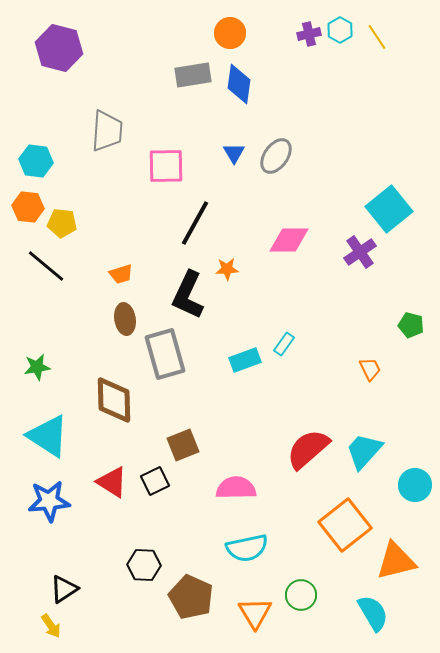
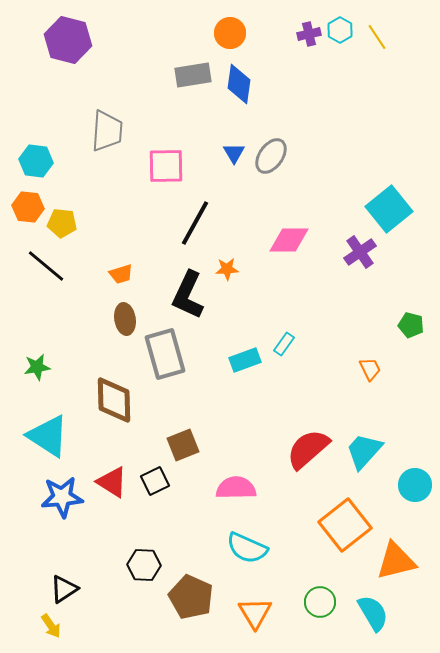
purple hexagon at (59, 48): moved 9 px right, 8 px up
gray ellipse at (276, 156): moved 5 px left
blue star at (49, 501): moved 13 px right, 4 px up
cyan semicircle at (247, 548): rotated 36 degrees clockwise
green circle at (301, 595): moved 19 px right, 7 px down
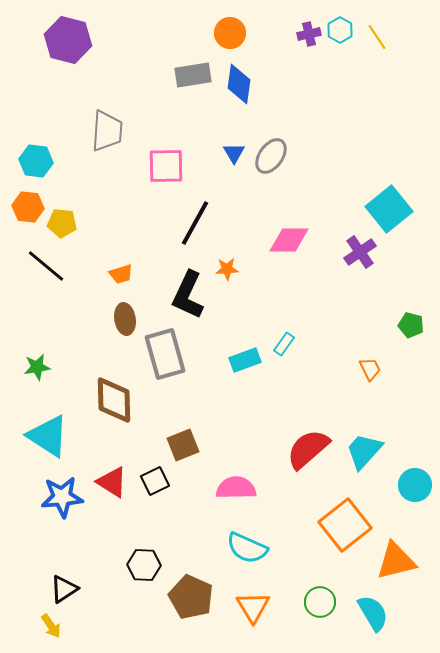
orange triangle at (255, 613): moved 2 px left, 6 px up
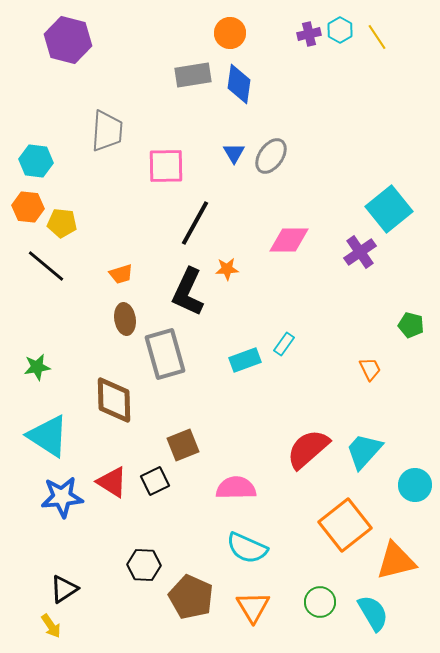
black L-shape at (188, 295): moved 3 px up
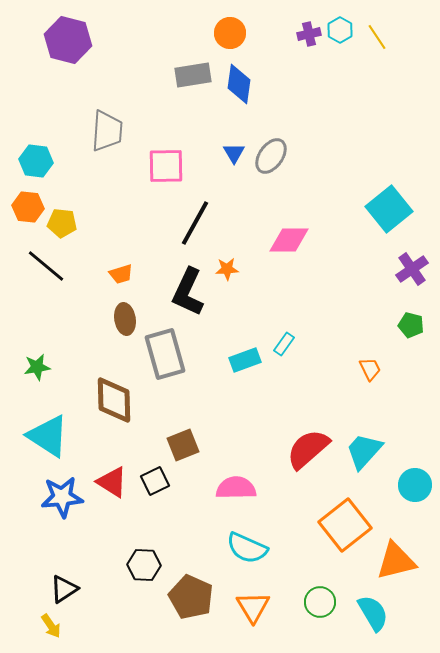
purple cross at (360, 252): moved 52 px right, 17 px down
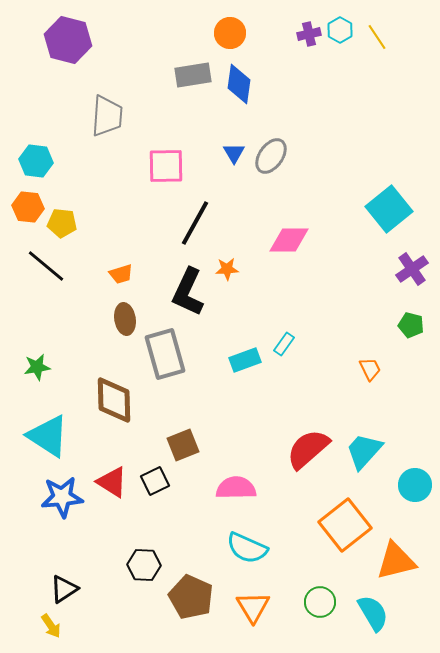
gray trapezoid at (107, 131): moved 15 px up
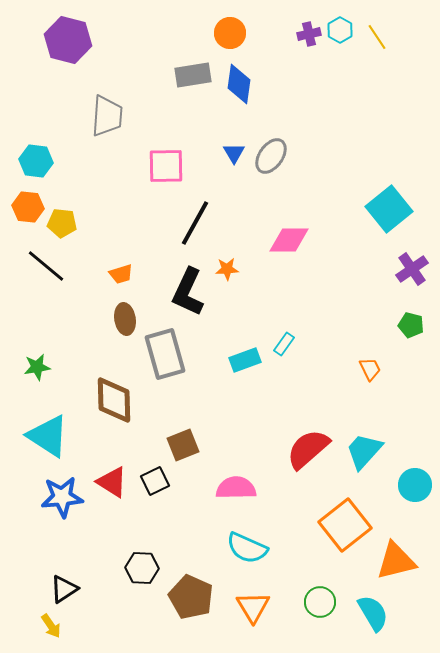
black hexagon at (144, 565): moved 2 px left, 3 px down
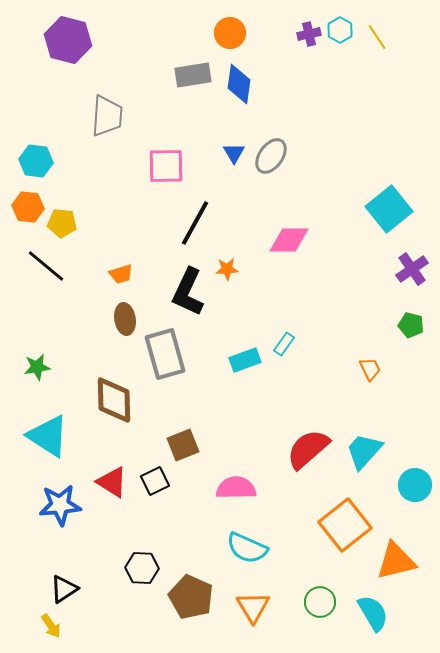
blue star at (62, 497): moved 2 px left, 8 px down
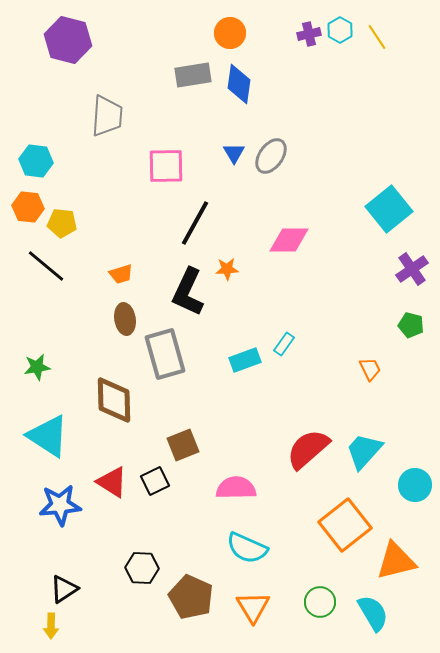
yellow arrow at (51, 626): rotated 35 degrees clockwise
